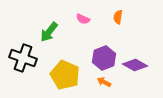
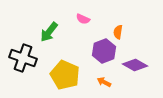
orange semicircle: moved 15 px down
purple hexagon: moved 7 px up
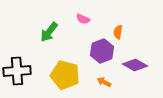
purple hexagon: moved 2 px left
black cross: moved 6 px left, 13 px down; rotated 24 degrees counterclockwise
yellow pentagon: rotated 8 degrees counterclockwise
